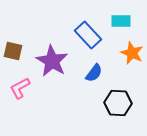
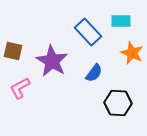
blue rectangle: moved 3 px up
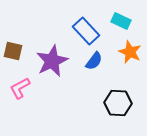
cyan rectangle: rotated 24 degrees clockwise
blue rectangle: moved 2 px left, 1 px up
orange star: moved 2 px left, 1 px up
purple star: rotated 16 degrees clockwise
blue semicircle: moved 12 px up
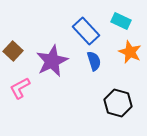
brown square: rotated 30 degrees clockwise
blue semicircle: rotated 54 degrees counterclockwise
black hexagon: rotated 12 degrees clockwise
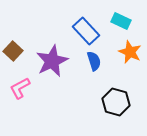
black hexagon: moved 2 px left, 1 px up
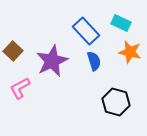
cyan rectangle: moved 2 px down
orange star: rotated 10 degrees counterclockwise
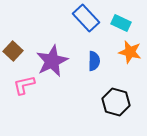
blue rectangle: moved 13 px up
blue semicircle: rotated 18 degrees clockwise
pink L-shape: moved 4 px right, 3 px up; rotated 15 degrees clockwise
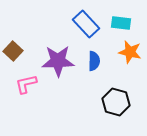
blue rectangle: moved 6 px down
cyan rectangle: rotated 18 degrees counterclockwise
purple star: moved 6 px right; rotated 24 degrees clockwise
pink L-shape: moved 2 px right, 1 px up
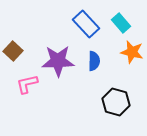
cyan rectangle: rotated 42 degrees clockwise
orange star: moved 2 px right
pink L-shape: moved 1 px right
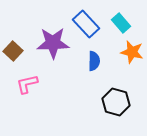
purple star: moved 5 px left, 18 px up
